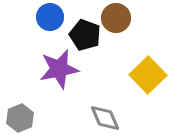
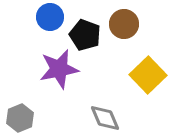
brown circle: moved 8 px right, 6 px down
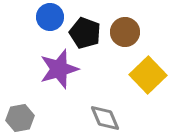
brown circle: moved 1 px right, 8 px down
black pentagon: moved 2 px up
purple star: rotated 6 degrees counterclockwise
gray hexagon: rotated 12 degrees clockwise
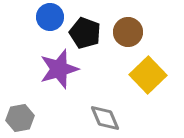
brown circle: moved 3 px right
